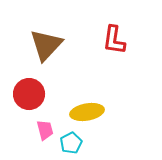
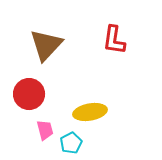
yellow ellipse: moved 3 px right
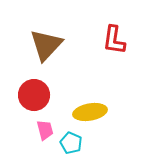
red circle: moved 5 px right, 1 px down
cyan pentagon: rotated 20 degrees counterclockwise
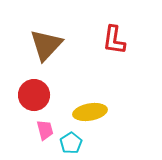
cyan pentagon: rotated 15 degrees clockwise
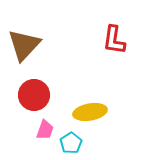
brown triangle: moved 22 px left
pink trapezoid: rotated 35 degrees clockwise
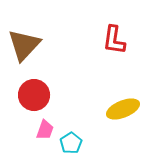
yellow ellipse: moved 33 px right, 3 px up; rotated 12 degrees counterclockwise
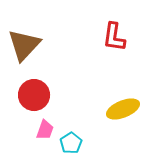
red L-shape: moved 3 px up
